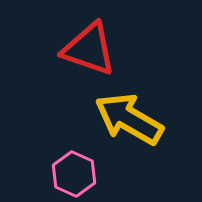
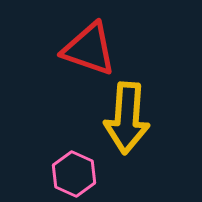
yellow arrow: moved 2 px left, 1 px up; rotated 116 degrees counterclockwise
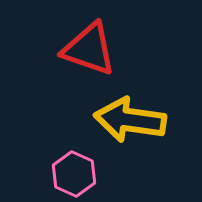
yellow arrow: moved 3 px right, 2 px down; rotated 94 degrees clockwise
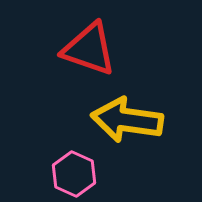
yellow arrow: moved 3 px left
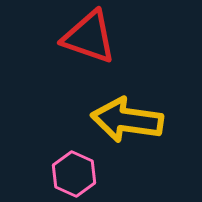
red triangle: moved 12 px up
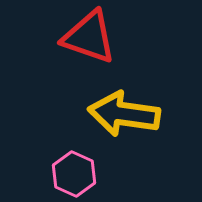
yellow arrow: moved 3 px left, 6 px up
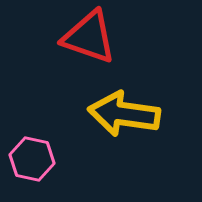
pink hexagon: moved 42 px left, 15 px up; rotated 12 degrees counterclockwise
